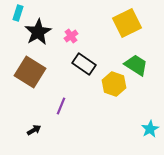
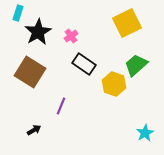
green trapezoid: rotated 75 degrees counterclockwise
cyan star: moved 5 px left, 4 px down
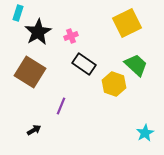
pink cross: rotated 16 degrees clockwise
green trapezoid: rotated 85 degrees clockwise
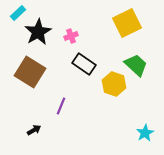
cyan rectangle: rotated 28 degrees clockwise
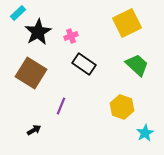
green trapezoid: moved 1 px right
brown square: moved 1 px right, 1 px down
yellow hexagon: moved 8 px right, 23 px down
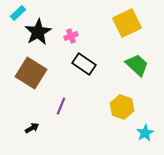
black arrow: moved 2 px left, 2 px up
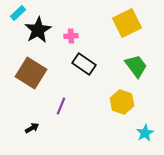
black star: moved 2 px up
pink cross: rotated 16 degrees clockwise
green trapezoid: moved 1 px left, 1 px down; rotated 10 degrees clockwise
yellow hexagon: moved 5 px up
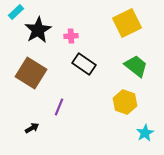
cyan rectangle: moved 2 px left, 1 px up
green trapezoid: rotated 15 degrees counterclockwise
yellow hexagon: moved 3 px right
purple line: moved 2 px left, 1 px down
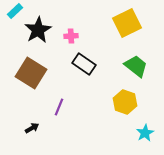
cyan rectangle: moved 1 px left, 1 px up
